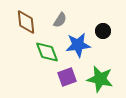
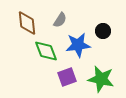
brown diamond: moved 1 px right, 1 px down
green diamond: moved 1 px left, 1 px up
green star: moved 1 px right
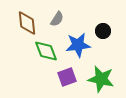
gray semicircle: moved 3 px left, 1 px up
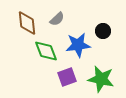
gray semicircle: rotated 14 degrees clockwise
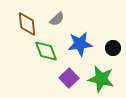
brown diamond: moved 1 px down
black circle: moved 10 px right, 17 px down
blue star: moved 2 px right, 1 px up
purple square: moved 2 px right, 1 px down; rotated 24 degrees counterclockwise
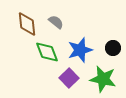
gray semicircle: moved 1 px left, 3 px down; rotated 98 degrees counterclockwise
blue star: moved 6 px down; rotated 10 degrees counterclockwise
green diamond: moved 1 px right, 1 px down
green star: moved 2 px right
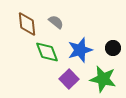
purple square: moved 1 px down
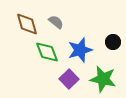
brown diamond: rotated 10 degrees counterclockwise
black circle: moved 6 px up
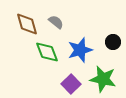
purple square: moved 2 px right, 5 px down
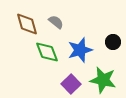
green star: moved 1 px down
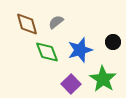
gray semicircle: rotated 77 degrees counterclockwise
green star: moved 1 px up; rotated 20 degrees clockwise
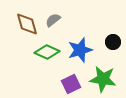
gray semicircle: moved 3 px left, 2 px up
green diamond: rotated 45 degrees counterclockwise
green star: rotated 24 degrees counterclockwise
purple square: rotated 18 degrees clockwise
